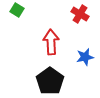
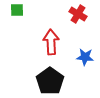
green square: rotated 32 degrees counterclockwise
red cross: moved 2 px left
blue star: rotated 18 degrees clockwise
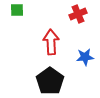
red cross: rotated 36 degrees clockwise
blue star: rotated 12 degrees counterclockwise
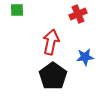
red arrow: rotated 15 degrees clockwise
black pentagon: moved 3 px right, 5 px up
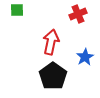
blue star: rotated 24 degrees counterclockwise
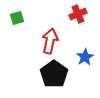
green square: moved 8 px down; rotated 16 degrees counterclockwise
red arrow: moved 1 px left, 1 px up
black pentagon: moved 1 px right, 2 px up
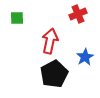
green square: rotated 16 degrees clockwise
black pentagon: rotated 8 degrees clockwise
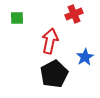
red cross: moved 4 px left
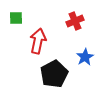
red cross: moved 1 px right, 7 px down
green square: moved 1 px left
red arrow: moved 12 px left
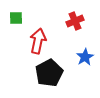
black pentagon: moved 5 px left, 1 px up
